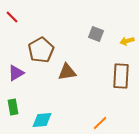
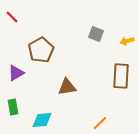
brown triangle: moved 15 px down
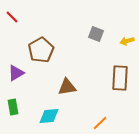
brown rectangle: moved 1 px left, 2 px down
cyan diamond: moved 7 px right, 4 px up
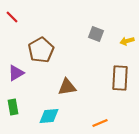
orange line: rotated 21 degrees clockwise
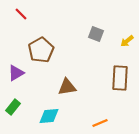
red line: moved 9 px right, 3 px up
yellow arrow: rotated 24 degrees counterclockwise
green rectangle: rotated 49 degrees clockwise
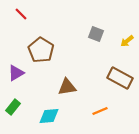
brown pentagon: rotated 10 degrees counterclockwise
brown rectangle: rotated 65 degrees counterclockwise
orange line: moved 12 px up
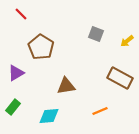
brown pentagon: moved 3 px up
brown triangle: moved 1 px left, 1 px up
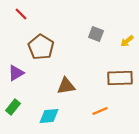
brown rectangle: rotated 30 degrees counterclockwise
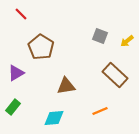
gray square: moved 4 px right, 2 px down
brown rectangle: moved 5 px left, 3 px up; rotated 45 degrees clockwise
cyan diamond: moved 5 px right, 2 px down
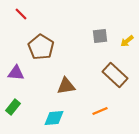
gray square: rotated 28 degrees counterclockwise
purple triangle: rotated 36 degrees clockwise
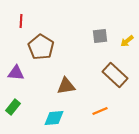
red line: moved 7 px down; rotated 48 degrees clockwise
